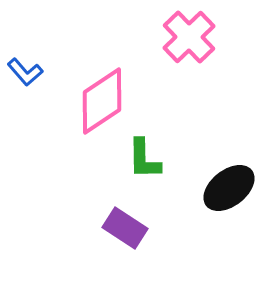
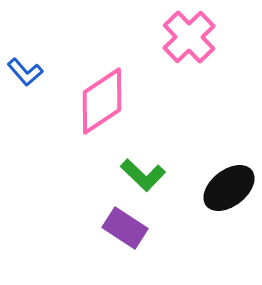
green L-shape: moved 1 px left, 16 px down; rotated 45 degrees counterclockwise
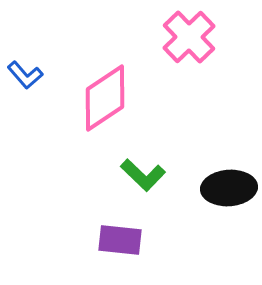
blue L-shape: moved 3 px down
pink diamond: moved 3 px right, 3 px up
black ellipse: rotated 34 degrees clockwise
purple rectangle: moved 5 px left, 12 px down; rotated 27 degrees counterclockwise
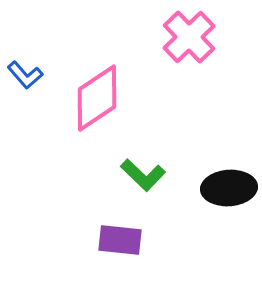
pink diamond: moved 8 px left
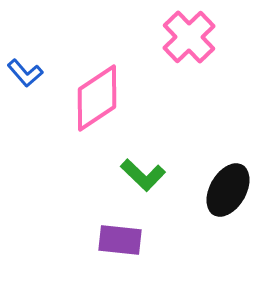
blue L-shape: moved 2 px up
black ellipse: moved 1 px left, 2 px down; rotated 56 degrees counterclockwise
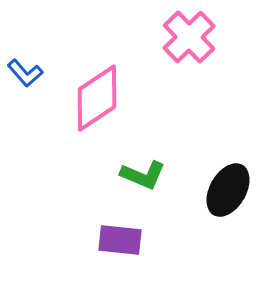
green L-shape: rotated 21 degrees counterclockwise
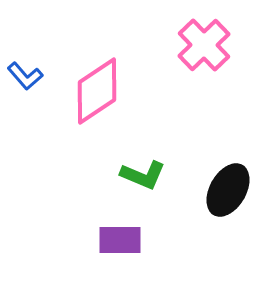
pink cross: moved 15 px right, 8 px down
blue L-shape: moved 3 px down
pink diamond: moved 7 px up
purple rectangle: rotated 6 degrees counterclockwise
